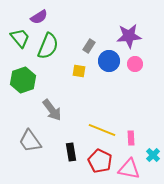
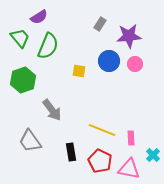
gray rectangle: moved 11 px right, 22 px up
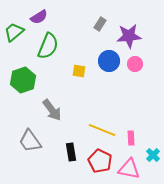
green trapezoid: moved 6 px left, 6 px up; rotated 90 degrees counterclockwise
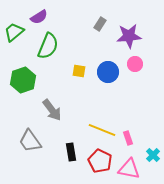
blue circle: moved 1 px left, 11 px down
pink rectangle: moved 3 px left; rotated 16 degrees counterclockwise
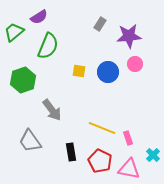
yellow line: moved 2 px up
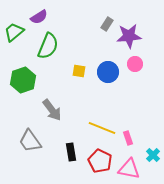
gray rectangle: moved 7 px right
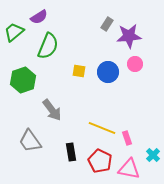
pink rectangle: moved 1 px left
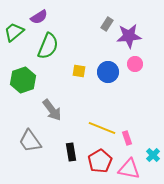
red pentagon: rotated 15 degrees clockwise
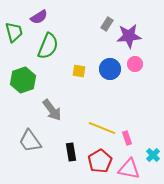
green trapezoid: rotated 115 degrees clockwise
blue circle: moved 2 px right, 3 px up
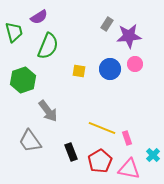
gray arrow: moved 4 px left, 1 px down
black rectangle: rotated 12 degrees counterclockwise
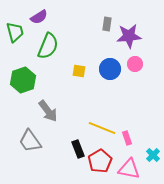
gray rectangle: rotated 24 degrees counterclockwise
green trapezoid: moved 1 px right
black rectangle: moved 7 px right, 3 px up
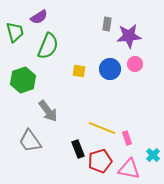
red pentagon: rotated 15 degrees clockwise
